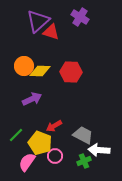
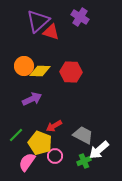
white arrow: rotated 45 degrees counterclockwise
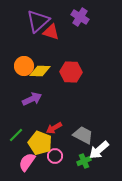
red arrow: moved 2 px down
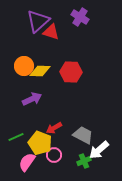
green line: moved 2 px down; rotated 21 degrees clockwise
pink circle: moved 1 px left, 1 px up
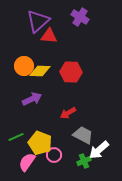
red triangle: moved 2 px left, 4 px down; rotated 12 degrees counterclockwise
red arrow: moved 14 px right, 15 px up
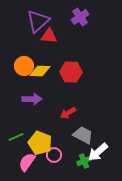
purple cross: rotated 24 degrees clockwise
purple arrow: rotated 24 degrees clockwise
white arrow: moved 1 px left, 2 px down
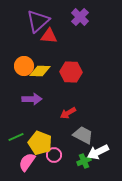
purple cross: rotated 12 degrees counterclockwise
white arrow: rotated 15 degrees clockwise
